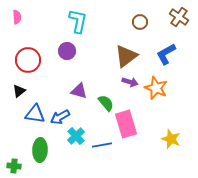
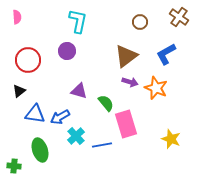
green ellipse: rotated 20 degrees counterclockwise
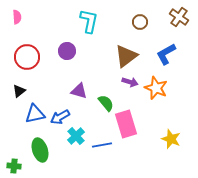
cyan L-shape: moved 11 px right
red circle: moved 1 px left, 3 px up
blue triangle: rotated 20 degrees counterclockwise
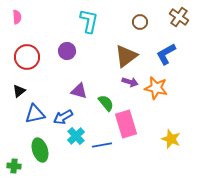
orange star: rotated 10 degrees counterclockwise
blue arrow: moved 3 px right
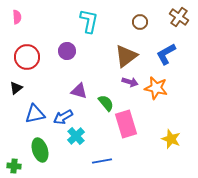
black triangle: moved 3 px left, 3 px up
blue line: moved 16 px down
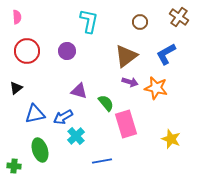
red circle: moved 6 px up
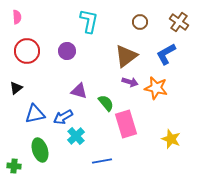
brown cross: moved 5 px down
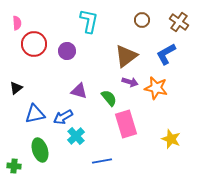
pink semicircle: moved 6 px down
brown circle: moved 2 px right, 2 px up
red circle: moved 7 px right, 7 px up
green semicircle: moved 3 px right, 5 px up
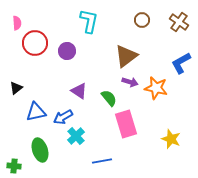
red circle: moved 1 px right, 1 px up
blue L-shape: moved 15 px right, 9 px down
purple triangle: rotated 18 degrees clockwise
blue triangle: moved 1 px right, 2 px up
